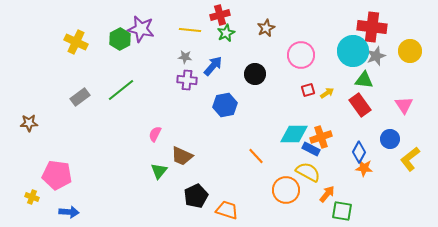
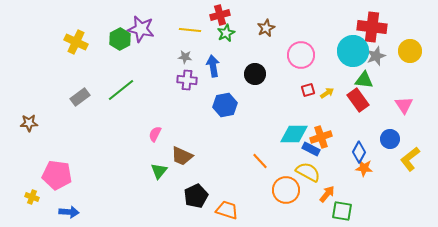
blue arrow at (213, 66): rotated 50 degrees counterclockwise
red rectangle at (360, 105): moved 2 px left, 5 px up
orange line at (256, 156): moved 4 px right, 5 px down
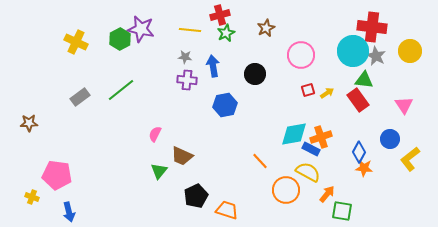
gray star at (376, 56): rotated 24 degrees counterclockwise
cyan diamond at (294, 134): rotated 12 degrees counterclockwise
blue arrow at (69, 212): rotated 72 degrees clockwise
